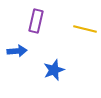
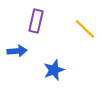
yellow line: rotated 30 degrees clockwise
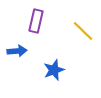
yellow line: moved 2 px left, 2 px down
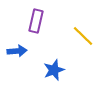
yellow line: moved 5 px down
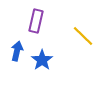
blue arrow: rotated 72 degrees counterclockwise
blue star: moved 12 px left, 10 px up; rotated 15 degrees counterclockwise
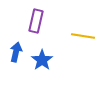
yellow line: rotated 35 degrees counterclockwise
blue arrow: moved 1 px left, 1 px down
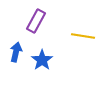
purple rectangle: rotated 15 degrees clockwise
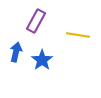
yellow line: moved 5 px left, 1 px up
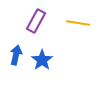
yellow line: moved 12 px up
blue arrow: moved 3 px down
